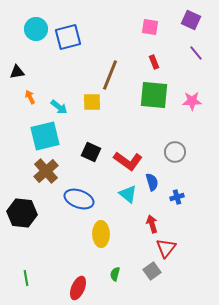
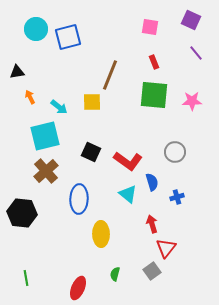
blue ellipse: rotated 72 degrees clockwise
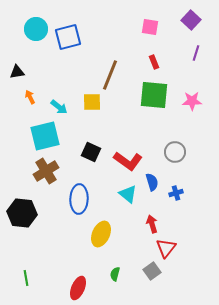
purple square: rotated 18 degrees clockwise
purple line: rotated 56 degrees clockwise
brown cross: rotated 10 degrees clockwise
blue cross: moved 1 px left, 4 px up
yellow ellipse: rotated 25 degrees clockwise
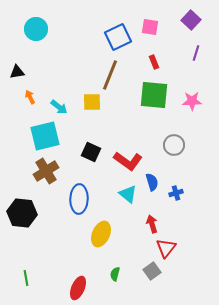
blue square: moved 50 px right; rotated 12 degrees counterclockwise
gray circle: moved 1 px left, 7 px up
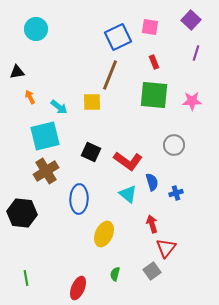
yellow ellipse: moved 3 px right
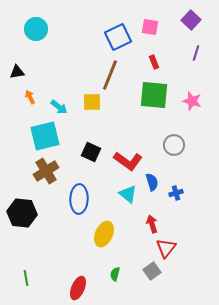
pink star: rotated 18 degrees clockwise
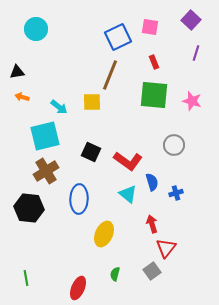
orange arrow: moved 8 px left; rotated 48 degrees counterclockwise
black hexagon: moved 7 px right, 5 px up
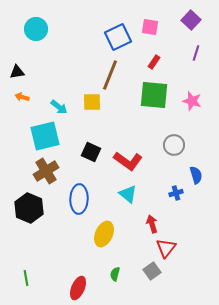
red rectangle: rotated 56 degrees clockwise
blue semicircle: moved 44 px right, 7 px up
black hexagon: rotated 16 degrees clockwise
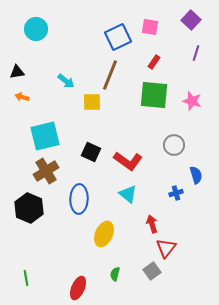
cyan arrow: moved 7 px right, 26 px up
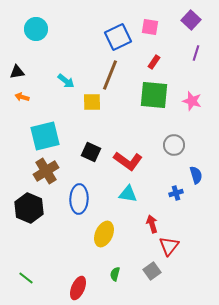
cyan triangle: rotated 30 degrees counterclockwise
red triangle: moved 3 px right, 2 px up
green line: rotated 42 degrees counterclockwise
